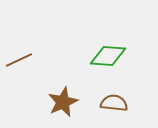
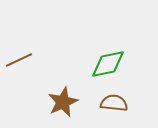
green diamond: moved 8 px down; rotated 15 degrees counterclockwise
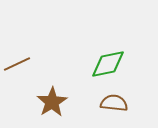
brown line: moved 2 px left, 4 px down
brown star: moved 11 px left; rotated 8 degrees counterclockwise
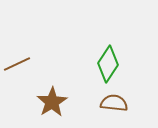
green diamond: rotated 45 degrees counterclockwise
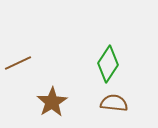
brown line: moved 1 px right, 1 px up
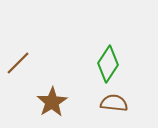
brown line: rotated 20 degrees counterclockwise
